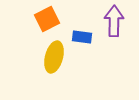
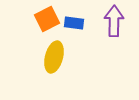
blue rectangle: moved 8 px left, 14 px up
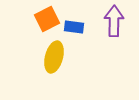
blue rectangle: moved 4 px down
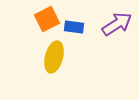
purple arrow: moved 3 px right, 3 px down; rotated 56 degrees clockwise
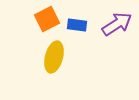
blue rectangle: moved 3 px right, 2 px up
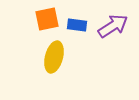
orange square: rotated 15 degrees clockwise
purple arrow: moved 4 px left, 2 px down
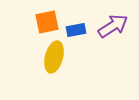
orange square: moved 3 px down
blue rectangle: moved 1 px left, 5 px down; rotated 18 degrees counterclockwise
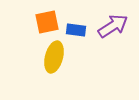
blue rectangle: rotated 18 degrees clockwise
